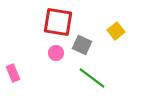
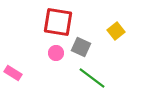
gray square: moved 1 px left, 2 px down
pink rectangle: rotated 36 degrees counterclockwise
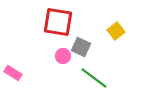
pink circle: moved 7 px right, 3 px down
green line: moved 2 px right
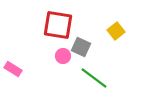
red square: moved 3 px down
pink rectangle: moved 4 px up
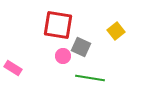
pink rectangle: moved 1 px up
green line: moved 4 px left; rotated 28 degrees counterclockwise
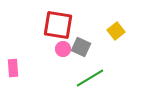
pink circle: moved 7 px up
pink rectangle: rotated 54 degrees clockwise
green line: rotated 40 degrees counterclockwise
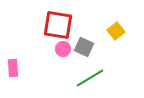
gray square: moved 3 px right
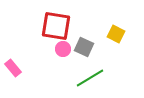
red square: moved 2 px left, 1 px down
yellow square: moved 3 px down; rotated 24 degrees counterclockwise
pink rectangle: rotated 36 degrees counterclockwise
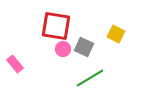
pink rectangle: moved 2 px right, 4 px up
